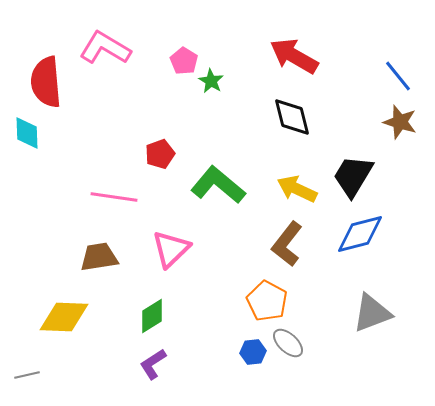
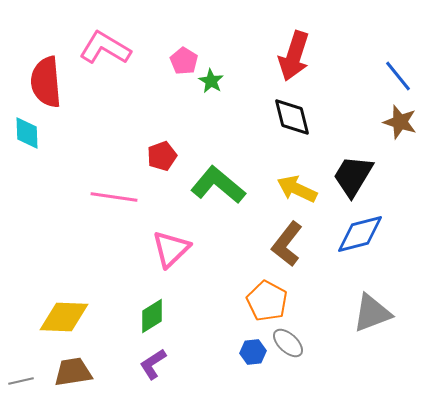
red arrow: rotated 102 degrees counterclockwise
red pentagon: moved 2 px right, 2 px down
brown trapezoid: moved 26 px left, 115 px down
gray line: moved 6 px left, 6 px down
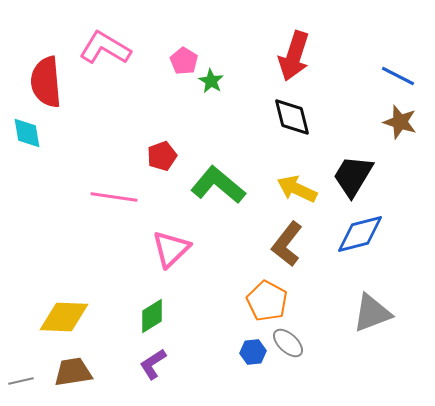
blue line: rotated 24 degrees counterclockwise
cyan diamond: rotated 8 degrees counterclockwise
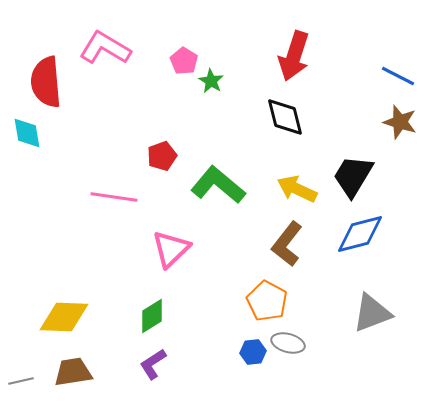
black diamond: moved 7 px left
gray ellipse: rotated 28 degrees counterclockwise
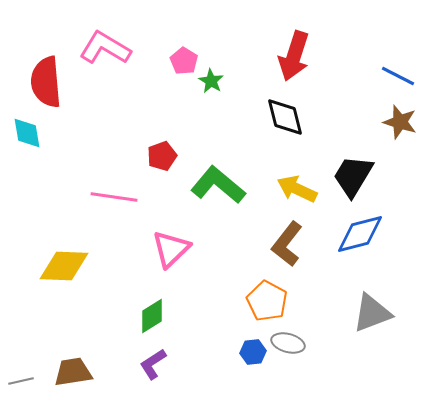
yellow diamond: moved 51 px up
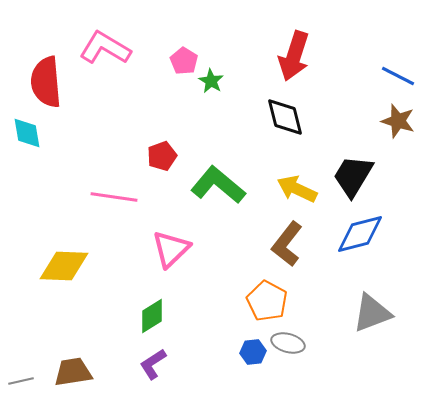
brown star: moved 2 px left, 1 px up
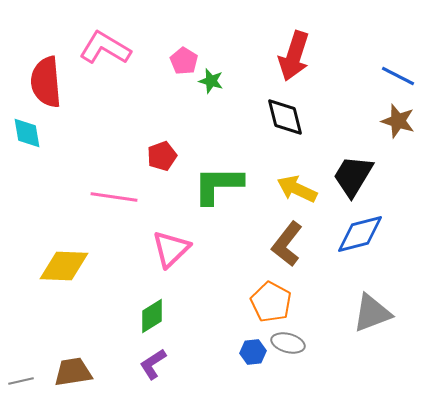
green star: rotated 15 degrees counterclockwise
green L-shape: rotated 40 degrees counterclockwise
orange pentagon: moved 4 px right, 1 px down
